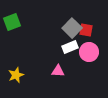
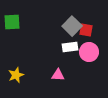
green square: rotated 18 degrees clockwise
gray square: moved 2 px up
white rectangle: rotated 14 degrees clockwise
pink triangle: moved 4 px down
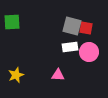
gray square: rotated 30 degrees counterclockwise
red square: moved 2 px up
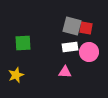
green square: moved 11 px right, 21 px down
pink triangle: moved 7 px right, 3 px up
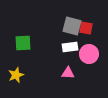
pink circle: moved 2 px down
pink triangle: moved 3 px right, 1 px down
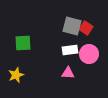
red square: rotated 24 degrees clockwise
white rectangle: moved 3 px down
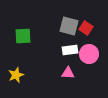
gray square: moved 3 px left
green square: moved 7 px up
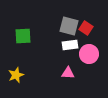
white rectangle: moved 5 px up
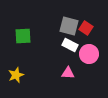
white rectangle: rotated 35 degrees clockwise
